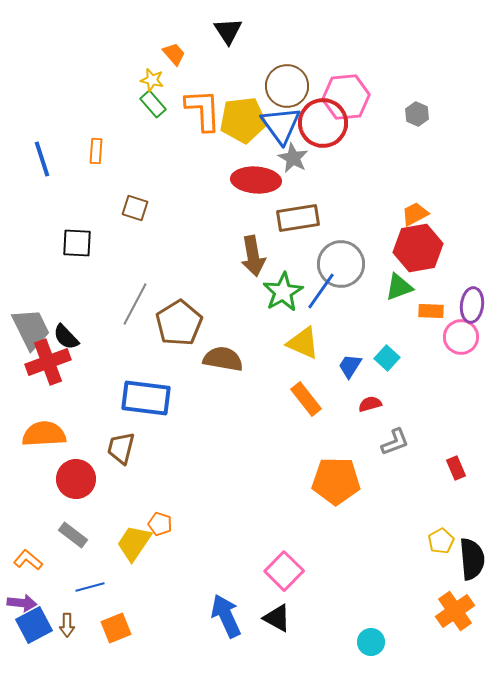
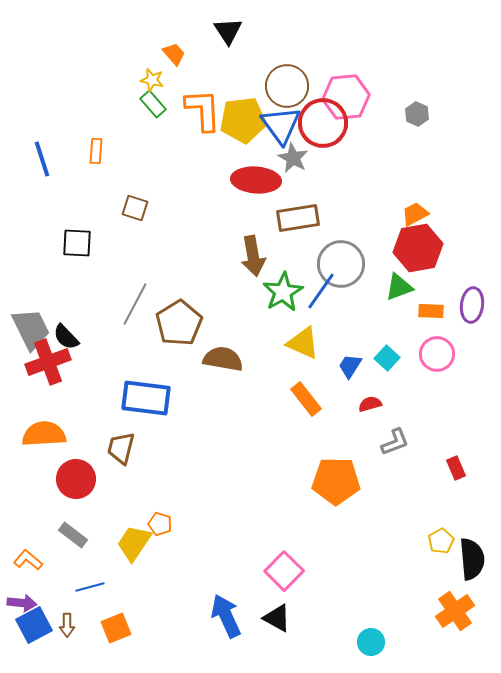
pink circle at (461, 337): moved 24 px left, 17 px down
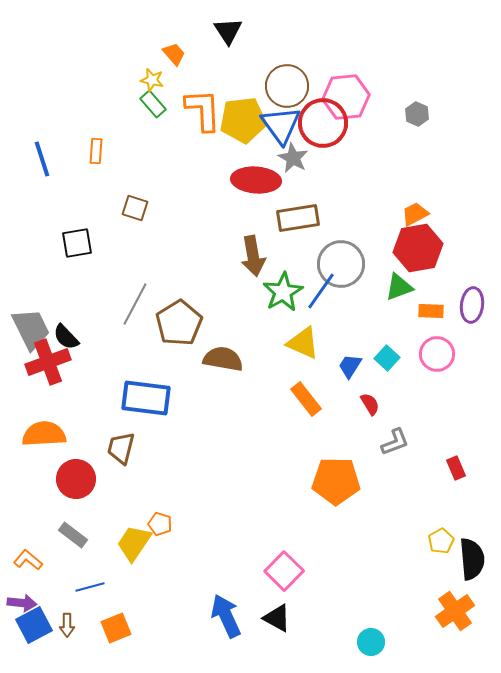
black square at (77, 243): rotated 12 degrees counterclockwise
red semicircle at (370, 404): rotated 75 degrees clockwise
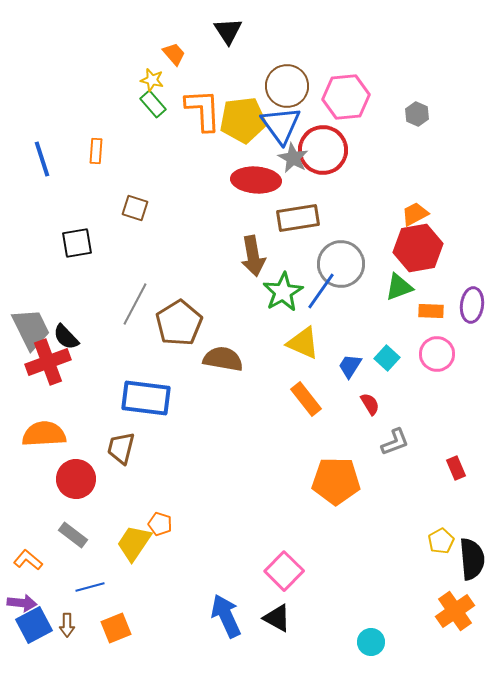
red circle at (323, 123): moved 27 px down
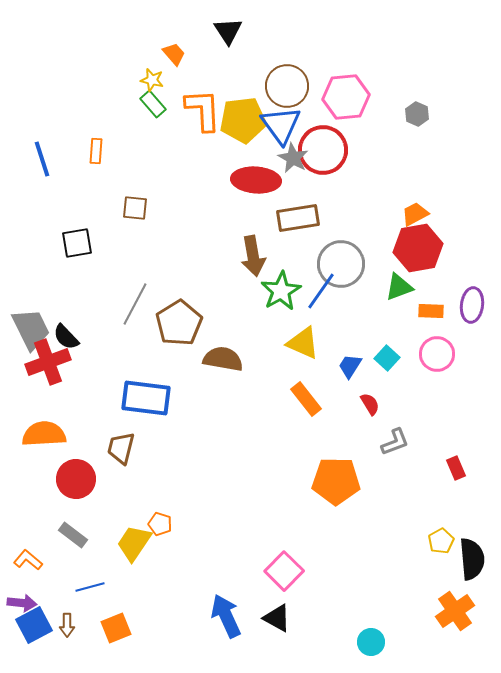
brown square at (135, 208): rotated 12 degrees counterclockwise
green star at (283, 292): moved 2 px left, 1 px up
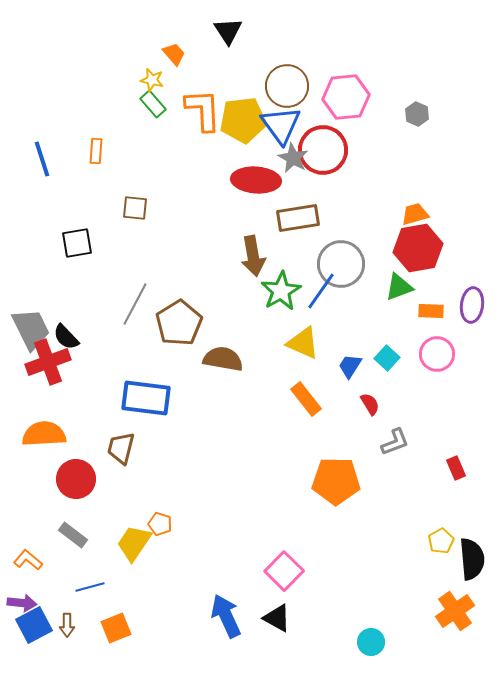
orange trapezoid at (415, 214): rotated 12 degrees clockwise
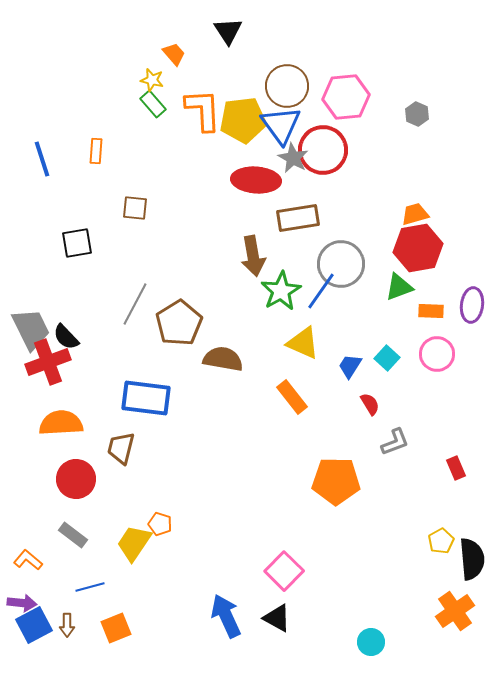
orange rectangle at (306, 399): moved 14 px left, 2 px up
orange semicircle at (44, 434): moved 17 px right, 11 px up
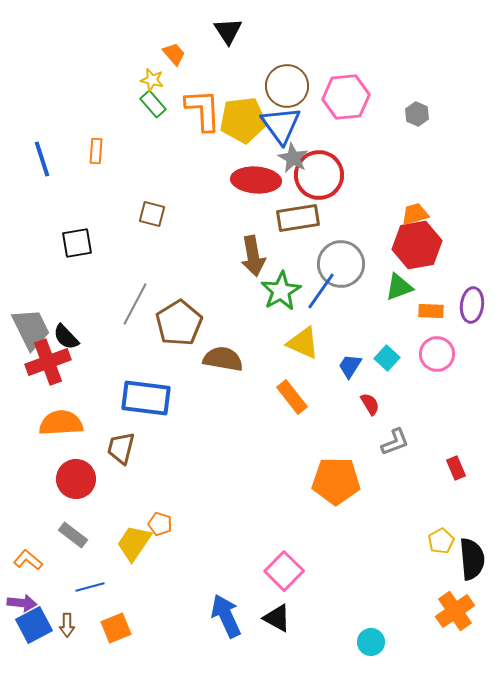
red circle at (323, 150): moved 4 px left, 25 px down
brown square at (135, 208): moved 17 px right, 6 px down; rotated 8 degrees clockwise
red hexagon at (418, 248): moved 1 px left, 3 px up
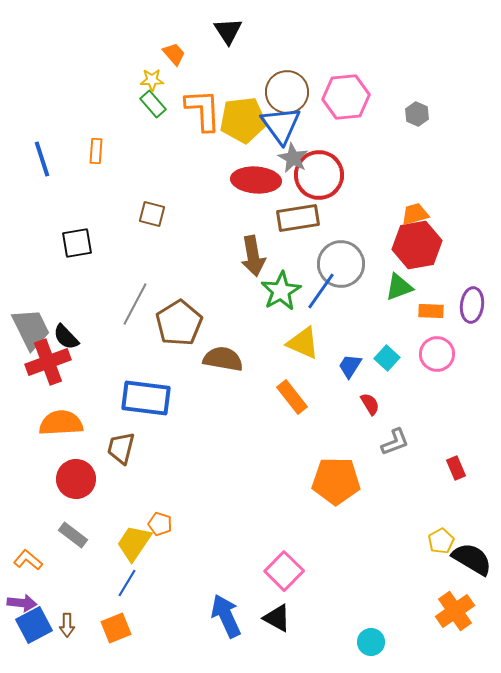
yellow star at (152, 80): rotated 15 degrees counterclockwise
brown circle at (287, 86): moved 6 px down
black semicircle at (472, 559): rotated 54 degrees counterclockwise
blue line at (90, 587): moved 37 px right, 4 px up; rotated 44 degrees counterclockwise
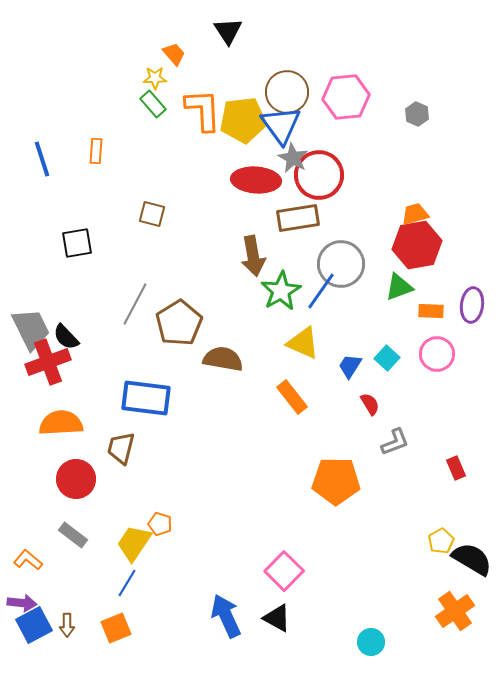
yellow star at (152, 80): moved 3 px right, 2 px up
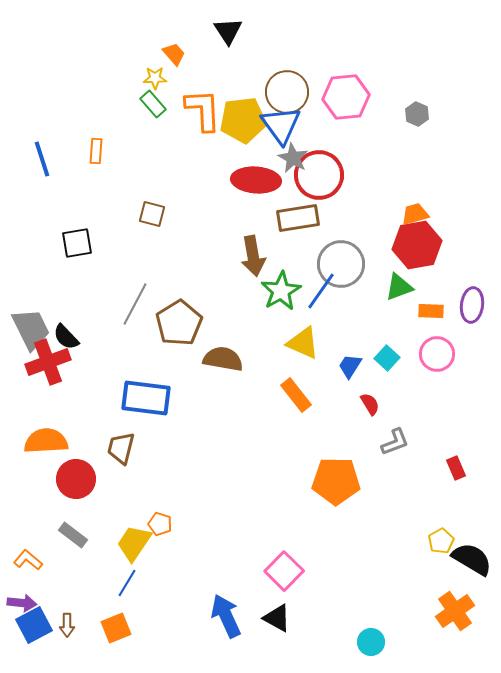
orange rectangle at (292, 397): moved 4 px right, 2 px up
orange semicircle at (61, 423): moved 15 px left, 18 px down
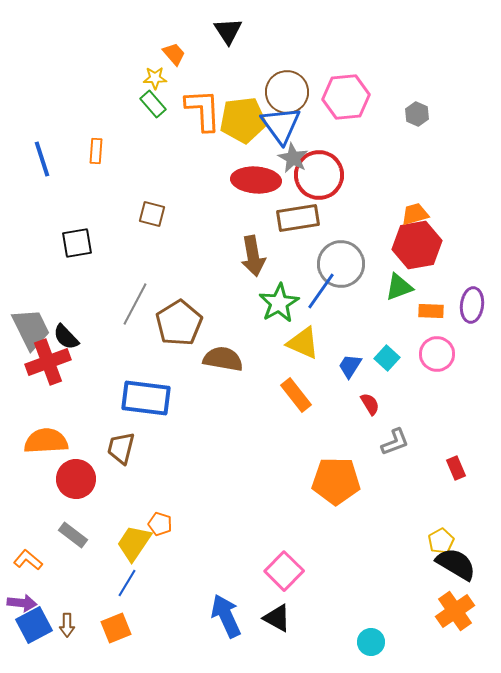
green star at (281, 291): moved 2 px left, 12 px down
black semicircle at (472, 559): moved 16 px left, 5 px down
